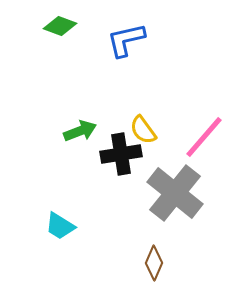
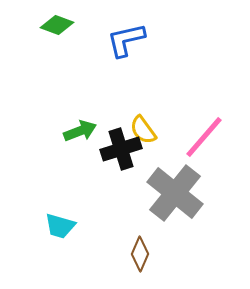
green diamond: moved 3 px left, 1 px up
black cross: moved 5 px up; rotated 9 degrees counterclockwise
cyan trapezoid: rotated 16 degrees counterclockwise
brown diamond: moved 14 px left, 9 px up
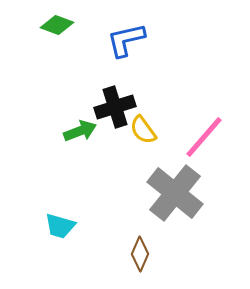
black cross: moved 6 px left, 42 px up
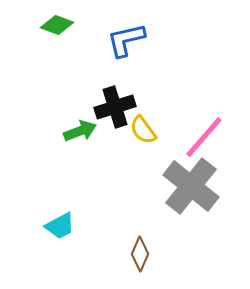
gray cross: moved 16 px right, 7 px up
cyan trapezoid: rotated 44 degrees counterclockwise
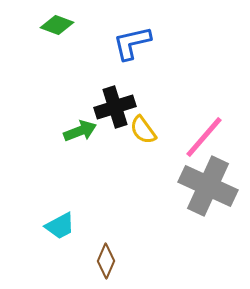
blue L-shape: moved 6 px right, 3 px down
gray cross: moved 17 px right; rotated 14 degrees counterclockwise
brown diamond: moved 34 px left, 7 px down
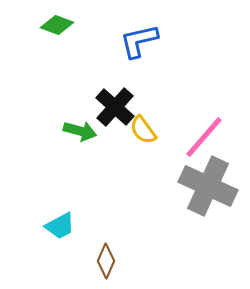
blue L-shape: moved 7 px right, 2 px up
black cross: rotated 30 degrees counterclockwise
green arrow: rotated 36 degrees clockwise
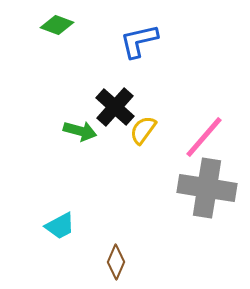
yellow semicircle: rotated 72 degrees clockwise
gray cross: moved 1 px left, 2 px down; rotated 16 degrees counterclockwise
brown diamond: moved 10 px right, 1 px down
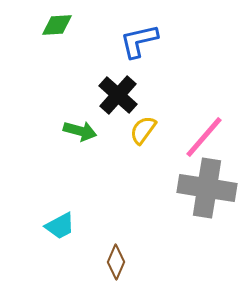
green diamond: rotated 24 degrees counterclockwise
black cross: moved 3 px right, 12 px up
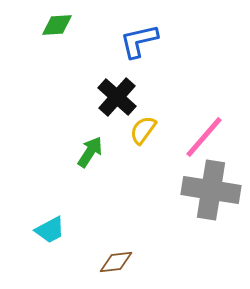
black cross: moved 1 px left, 2 px down
green arrow: moved 10 px right, 21 px down; rotated 72 degrees counterclockwise
gray cross: moved 4 px right, 2 px down
cyan trapezoid: moved 10 px left, 4 px down
brown diamond: rotated 60 degrees clockwise
